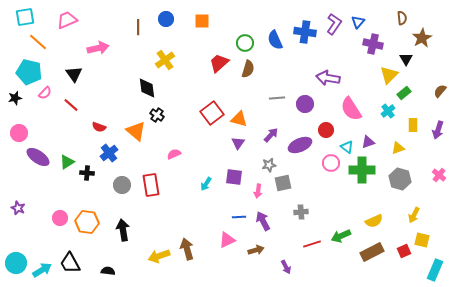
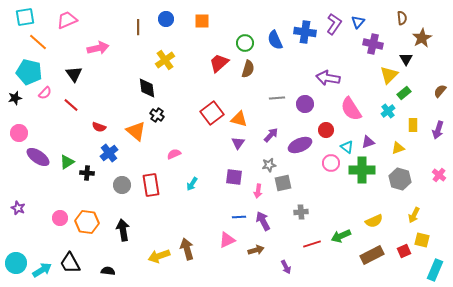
cyan arrow at (206, 184): moved 14 px left
brown rectangle at (372, 252): moved 3 px down
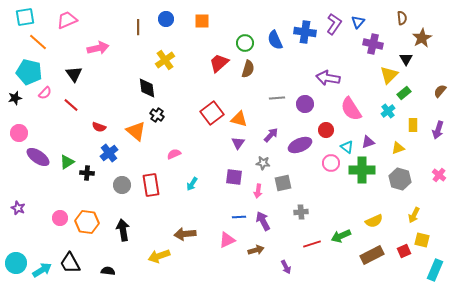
gray star at (269, 165): moved 6 px left, 2 px up; rotated 16 degrees clockwise
brown arrow at (187, 249): moved 2 px left, 15 px up; rotated 80 degrees counterclockwise
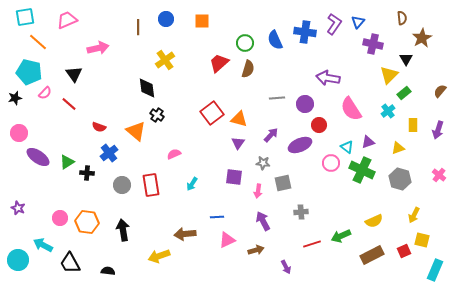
red line at (71, 105): moved 2 px left, 1 px up
red circle at (326, 130): moved 7 px left, 5 px up
green cross at (362, 170): rotated 25 degrees clockwise
blue line at (239, 217): moved 22 px left
cyan circle at (16, 263): moved 2 px right, 3 px up
cyan arrow at (42, 270): moved 1 px right, 25 px up; rotated 120 degrees counterclockwise
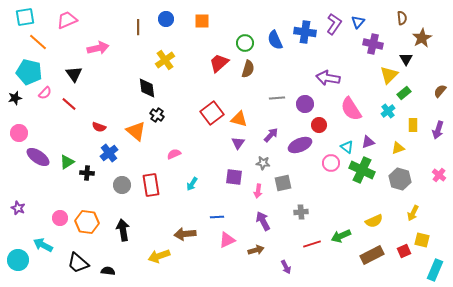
yellow arrow at (414, 215): moved 1 px left, 2 px up
black trapezoid at (70, 263): moved 8 px right; rotated 20 degrees counterclockwise
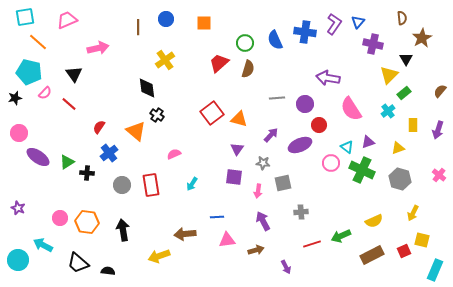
orange square at (202, 21): moved 2 px right, 2 px down
red semicircle at (99, 127): rotated 104 degrees clockwise
purple triangle at (238, 143): moved 1 px left, 6 px down
pink triangle at (227, 240): rotated 18 degrees clockwise
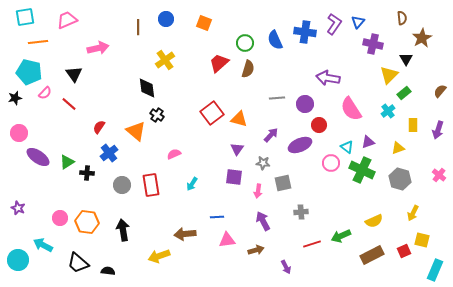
orange square at (204, 23): rotated 21 degrees clockwise
orange line at (38, 42): rotated 48 degrees counterclockwise
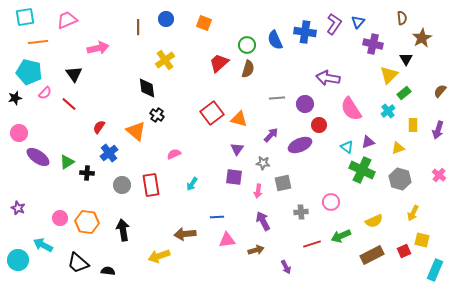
green circle at (245, 43): moved 2 px right, 2 px down
pink circle at (331, 163): moved 39 px down
